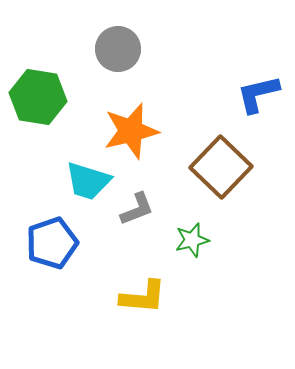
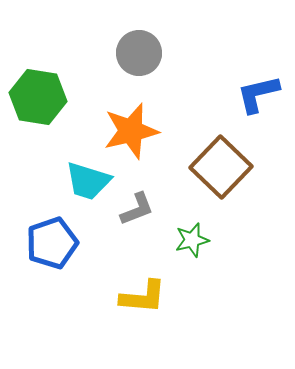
gray circle: moved 21 px right, 4 px down
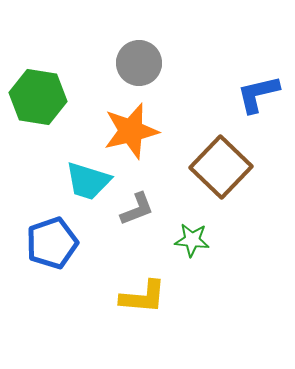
gray circle: moved 10 px down
green star: rotated 20 degrees clockwise
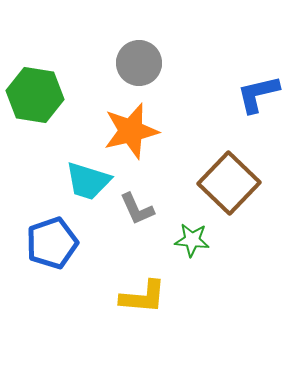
green hexagon: moved 3 px left, 2 px up
brown square: moved 8 px right, 16 px down
gray L-shape: rotated 87 degrees clockwise
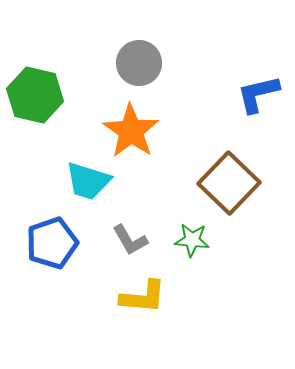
green hexagon: rotated 4 degrees clockwise
orange star: rotated 24 degrees counterclockwise
gray L-shape: moved 7 px left, 31 px down; rotated 6 degrees counterclockwise
